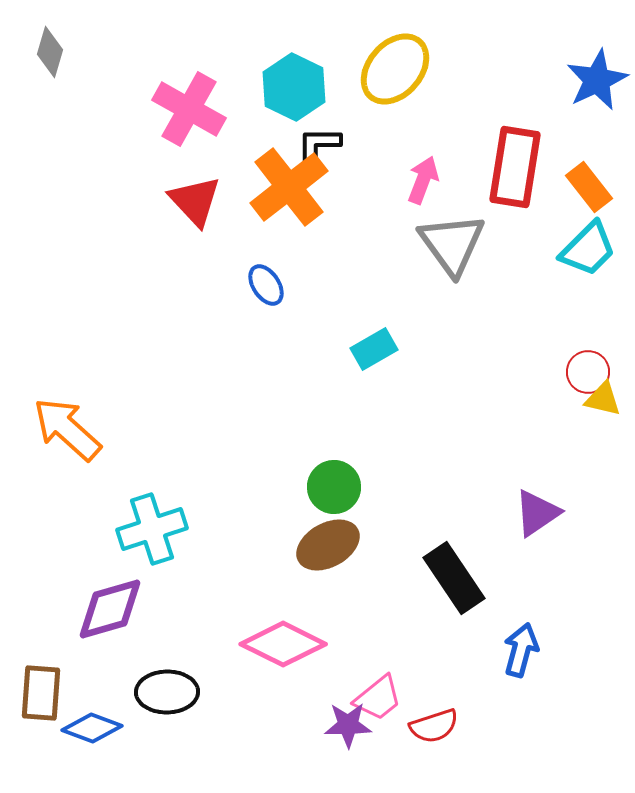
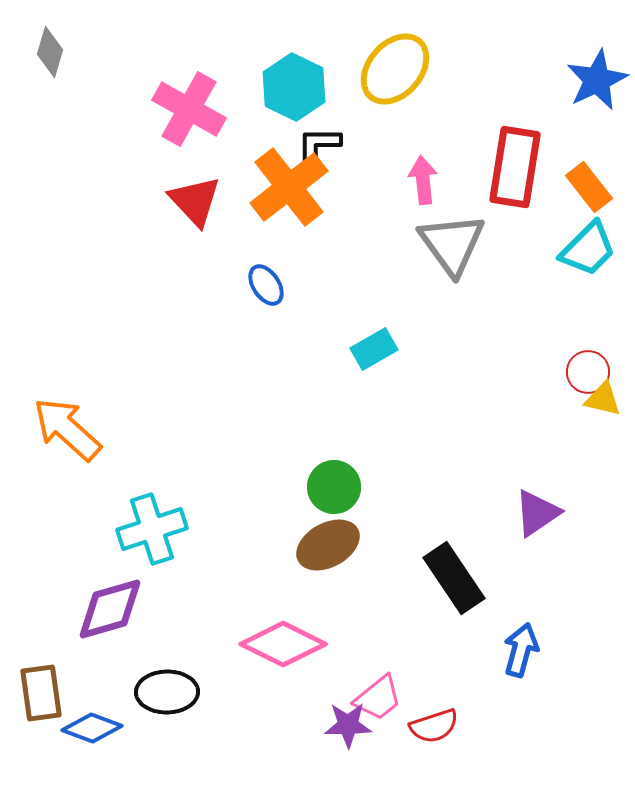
pink arrow: rotated 27 degrees counterclockwise
brown rectangle: rotated 12 degrees counterclockwise
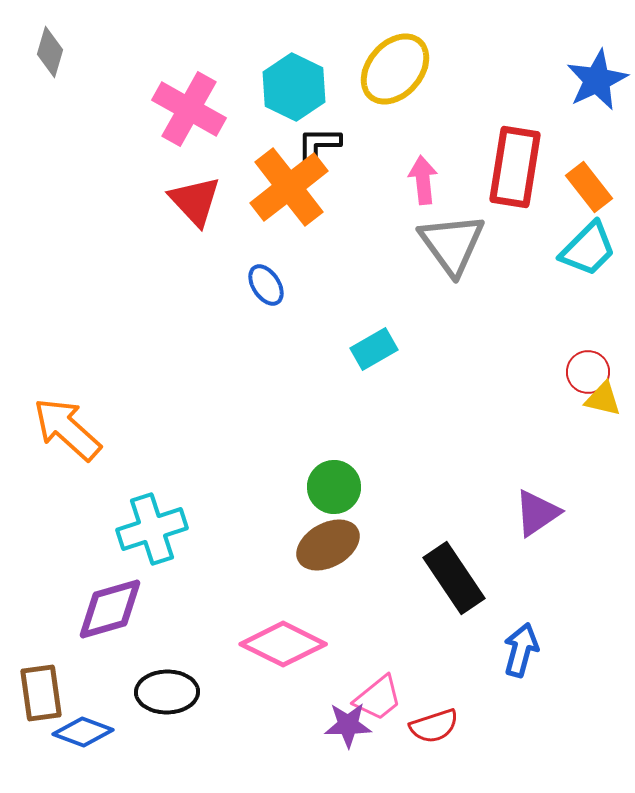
blue diamond: moved 9 px left, 4 px down
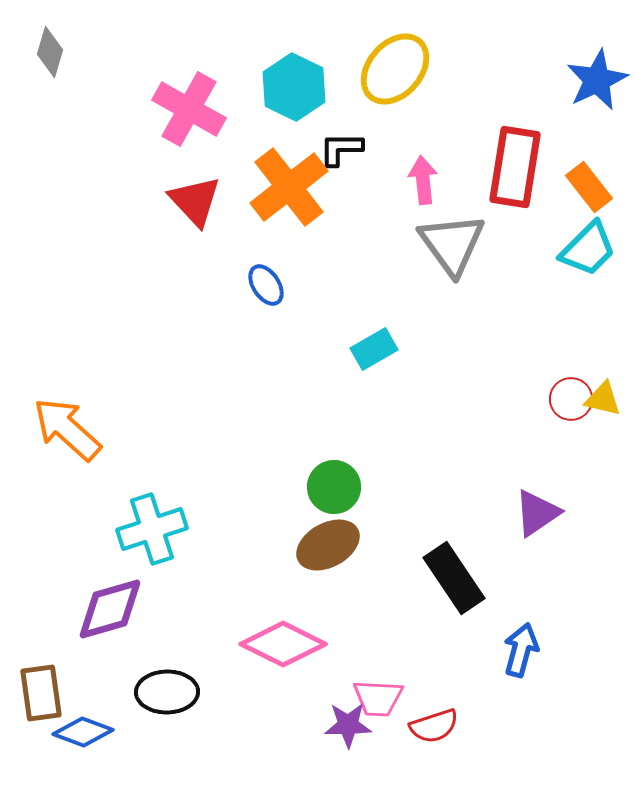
black L-shape: moved 22 px right, 5 px down
red circle: moved 17 px left, 27 px down
pink trapezoid: rotated 42 degrees clockwise
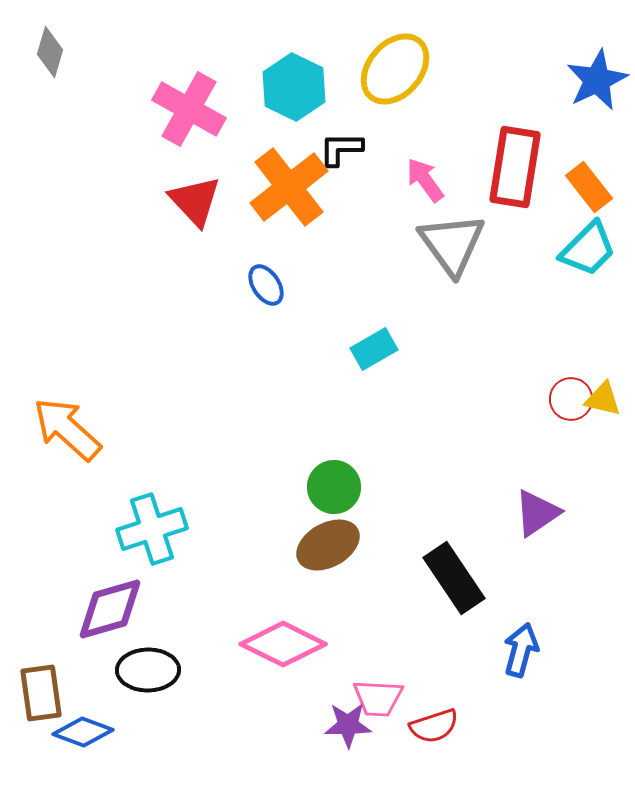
pink arrow: moved 2 px right; rotated 30 degrees counterclockwise
black ellipse: moved 19 px left, 22 px up
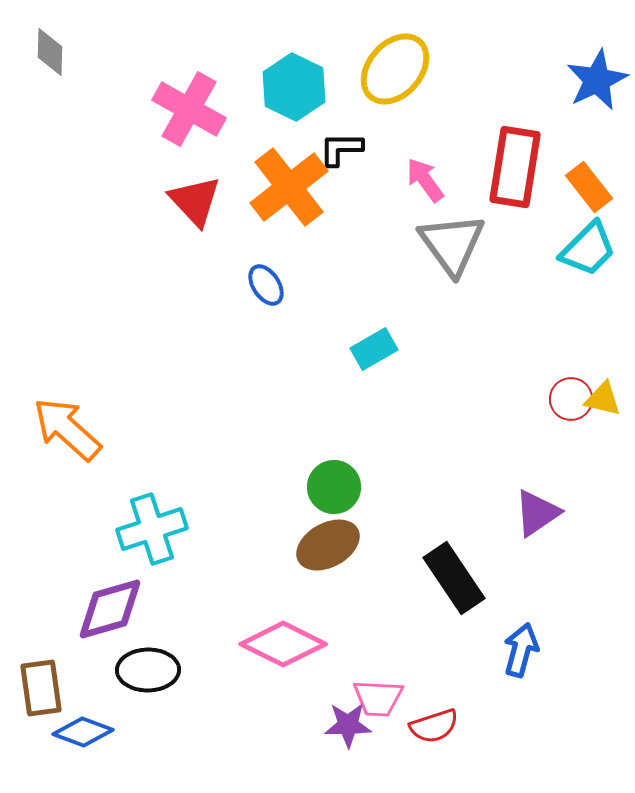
gray diamond: rotated 15 degrees counterclockwise
brown rectangle: moved 5 px up
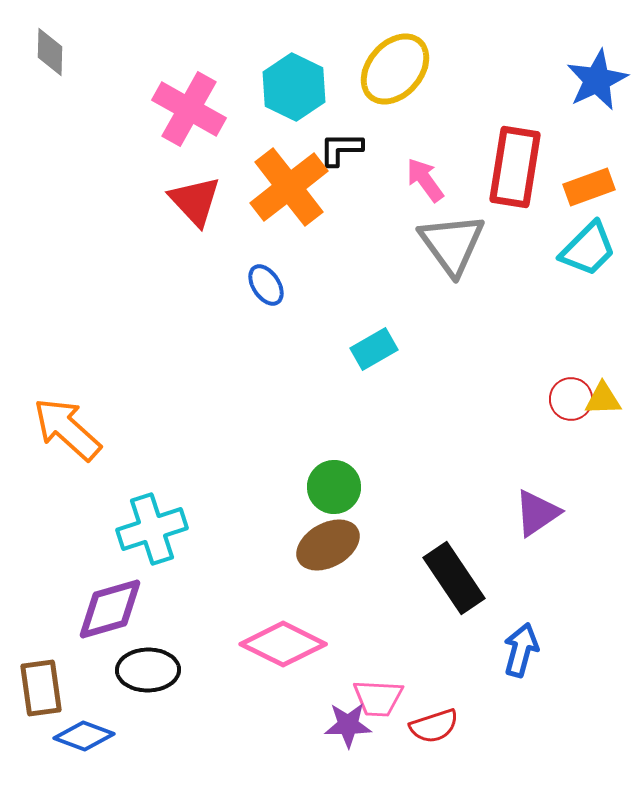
orange rectangle: rotated 72 degrees counterclockwise
yellow triangle: rotated 15 degrees counterclockwise
blue diamond: moved 1 px right, 4 px down
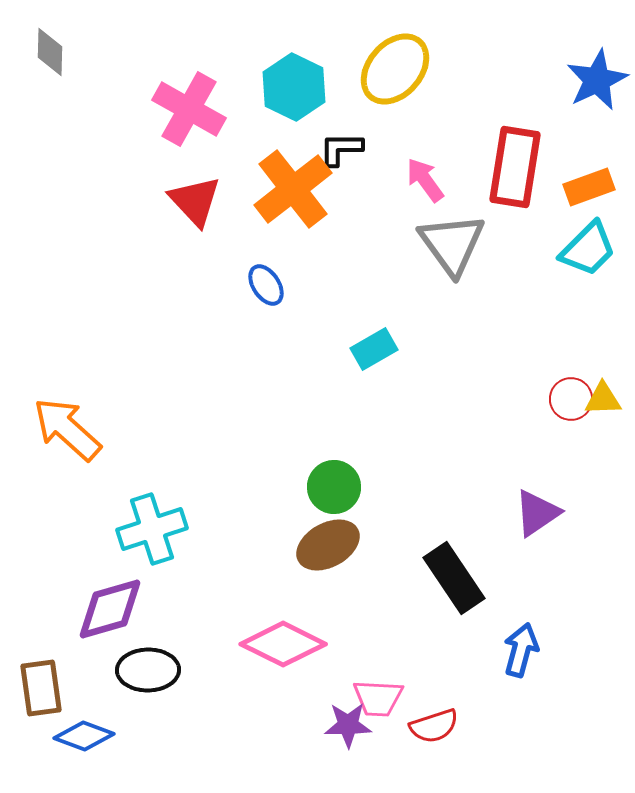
orange cross: moved 4 px right, 2 px down
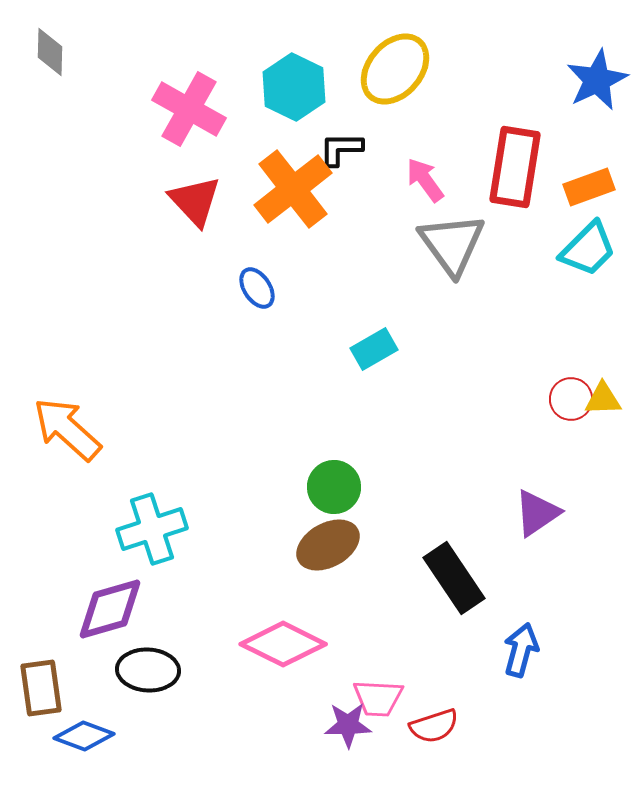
blue ellipse: moved 9 px left, 3 px down
black ellipse: rotated 4 degrees clockwise
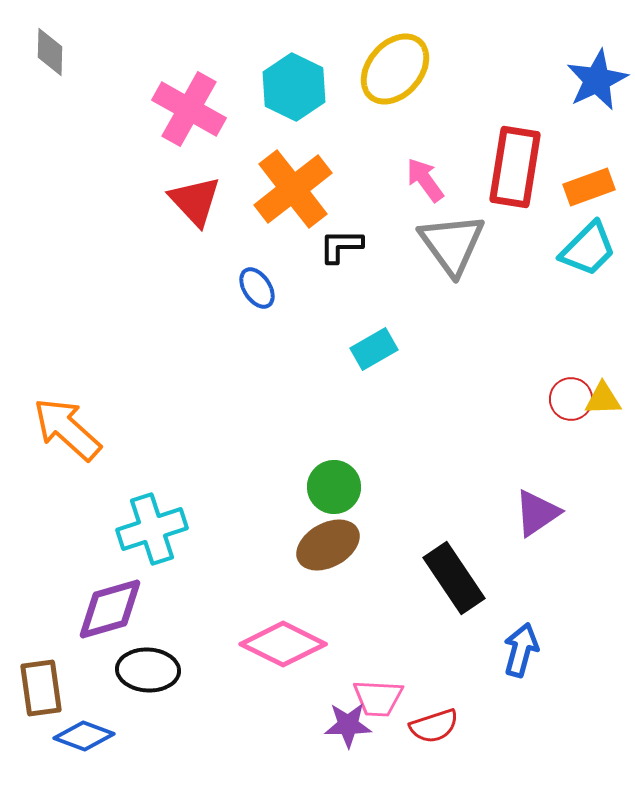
black L-shape: moved 97 px down
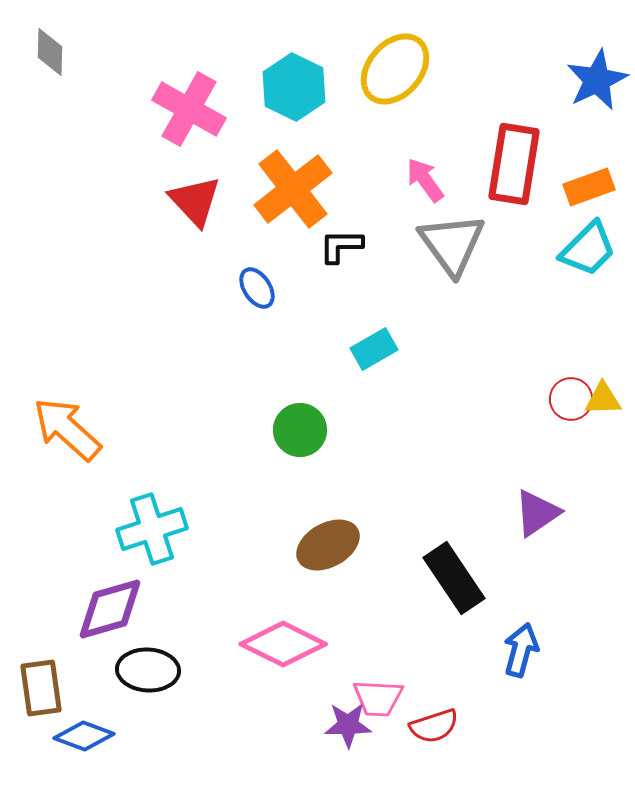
red rectangle: moved 1 px left, 3 px up
green circle: moved 34 px left, 57 px up
